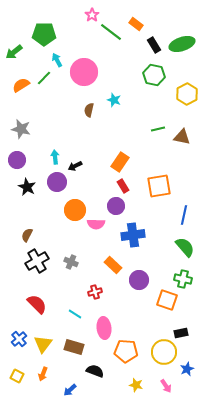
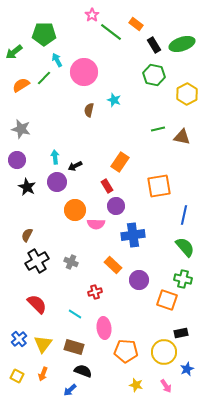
red rectangle at (123, 186): moved 16 px left
black semicircle at (95, 371): moved 12 px left
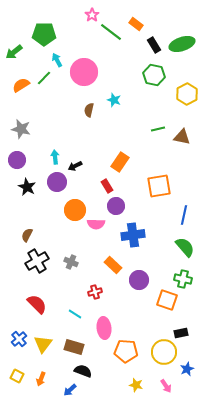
orange arrow at (43, 374): moved 2 px left, 5 px down
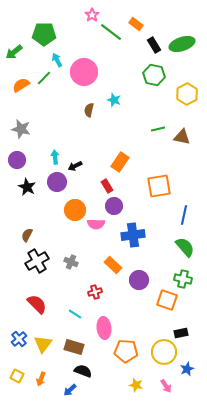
purple circle at (116, 206): moved 2 px left
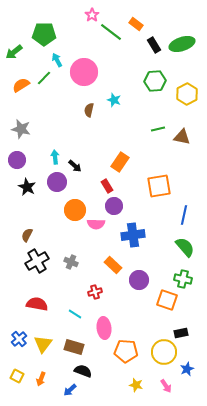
green hexagon at (154, 75): moved 1 px right, 6 px down; rotated 15 degrees counterclockwise
black arrow at (75, 166): rotated 112 degrees counterclockwise
red semicircle at (37, 304): rotated 35 degrees counterclockwise
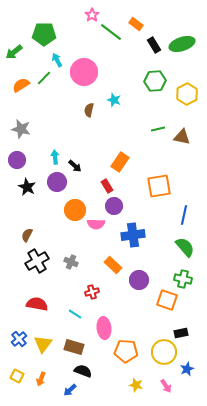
red cross at (95, 292): moved 3 px left
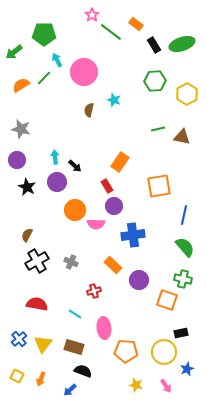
red cross at (92, 292): moved 2 px right, 1 px up
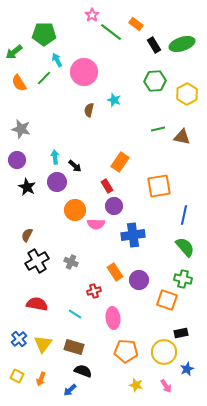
orange semicircle at (21, 85): moved 2 px left, 2 px up; rotated 90 degrees counterclockwise
orange rectangle at (113, 265): moved 2 px right, 7 px down; rotated 12 degrees clockwise
pink ellipse at (104, 328): moved 9 px right, 10 px up
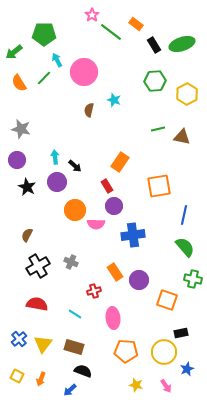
black cross at (37, 261): moved 1 px right, 5 px down
green cross at (183, 279): moved 10 px right
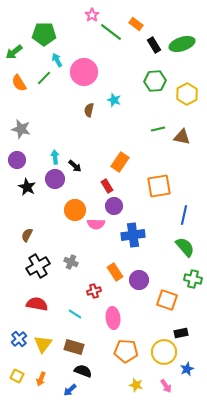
purple circle at (57, 182): moved 2 px left, 3 px up
